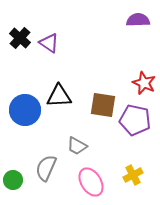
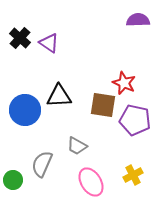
red star: moved 20 px left
gray semicircle: moved 4 px left, 4 px up
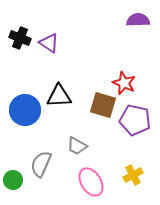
black cross: rotated 20 degrees counterclockwise
brown square: rotated 8 degrees clockwise
gray semicircle: moved 1 px left
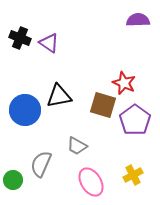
black triangle: rotated 8 degrees counterclockwise
purple pentagon: rotated 24 degrees clockwise
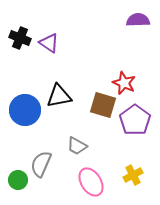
green circle: moved 5 px right
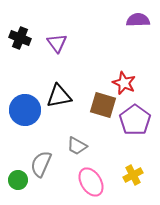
purple triangle: moved 8 px right; rotated 20 degrees clockwise
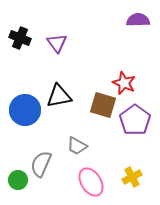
yellow cross: moved 1 px left, 2 px down
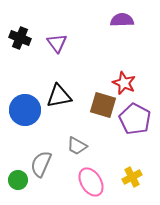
purple semicircle: moved 16 px left
purple pentagon: moved 1 px up; rotated 8 degrees counterclockwise
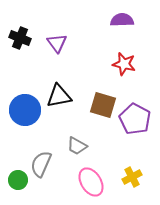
red star: moved 19 px up; rotated 10 degrees counterclockwise
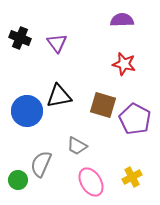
blue circle: moved 2 px right, 1 px down
